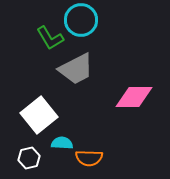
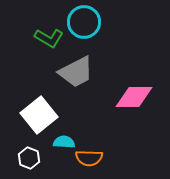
cyan circle: moved 3 px right, 2 px down
green L-shape: moved 1 px left; rotated 28 degrees counterclockwise
gray trapezoid: moved 3 px down
cyan semicircle: moved 2 px right, 1 px up
white hexagon: rotated 25 degrees counterclockwise
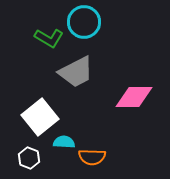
white square: moved 1 px right, 2 px down
orange semicircle: moved 3 px right, 1 px up
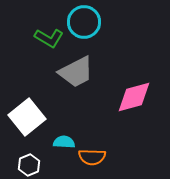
pink diamond: rotated 15 degrees counterclockwise
white square: moved 13 px left
white hexagon: moved 7 px down; rotated 15 degrees clockwise
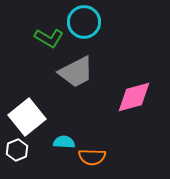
white hexagon: moved 12 px left, 15 px up
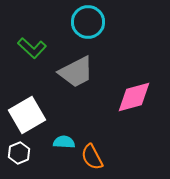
cyan circle: moved 4 px right
green L-shape: moved 17 px left, 10 px down; rotated 12 degrees clockwise
white square: moved 2 px up; rotated 9 degrees clockwise
white hexagon: moved 2 px right, 3 px down
orange semicircle: rotated 60 degrees clockwise
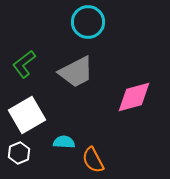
green L-shape: moved 8 px left, 16 px down; rotated 100 degrees clockwise
orange semicircle: moved 1 px right, 3 px down
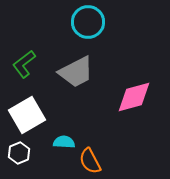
orange semicircle: moved 3 px left, 1 px down
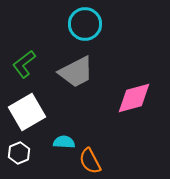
cyan circle: moved 3 px left, 2 px down
pink diamond: moved 1 px down
white square: moved 3 px up
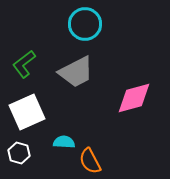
white square: rotated 6 degrees clockwise
white hexagon: rotated 20 degrees counterclockwise
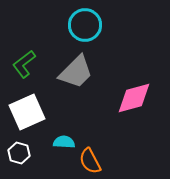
cyan circle: moved 1 px down
gray trapezoid: rotated 18 degrees counterclockwise
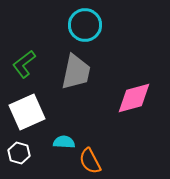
gray trapezoid: rotated 33 degrees counterclockwise
